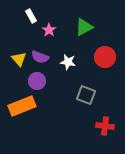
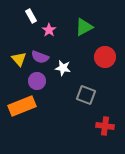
white star: moved 5 px left, 6 px down
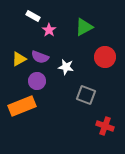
white rectangle: moved 2 px right; rotated 32 degrees counterclockwise
yellow triangle: rotated 42 degrees clockwise
white star: moved 3 px right, 1 px up
red cross: rotated 12 degrees clockwise
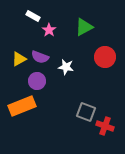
gray square: moved 17 px down
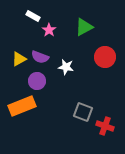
gray square: moved 3 px left
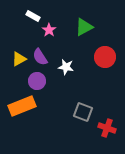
purple semicircle: rotated 36 degrees clockwise
red cross: moved 2 px right, 2 px down
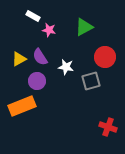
pink star: rotated 24 degrees counterclockwise
gray square: moved 8 px right, 31 px up; rotated 36 degrees counterclockwise
red cross: moved 1 px right, 1 px up
